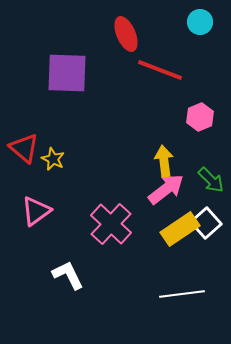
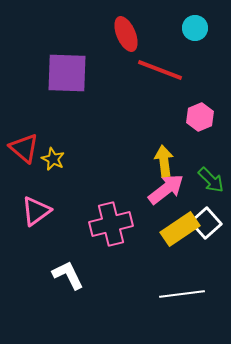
cyan circle: moved 5 px left, 6 px down
pink cross: rotated 33 degrees clockwise
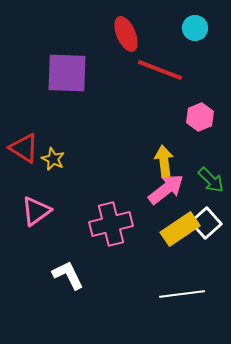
red triangle: rotated 8 degrees counterclockwise
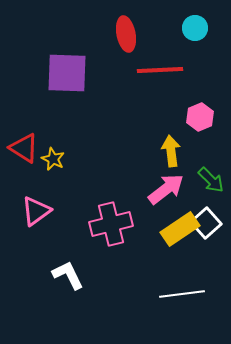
red ellipse: rotated 12 degrees clockwise
red line: rotated 24 degrees counterclockwise
yellow arrow: moved 7 px right, 10 px up
